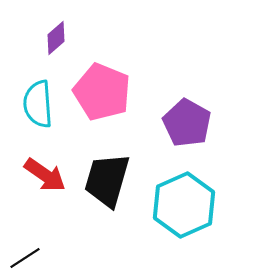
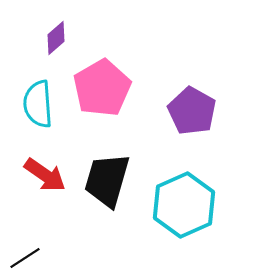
pink pentagon: moved 4 px up; rotated 20 degrees clockwise
purple pentagon: moved 5 px right, 12 px up
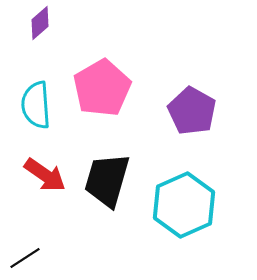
purple diamond: moved 16 px left, 15 px up
cyan semicircle: moved 2 px left, 1 px down
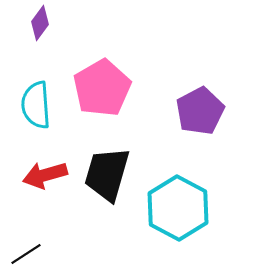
purple diamond: rotated 12 degrees counterclockwise
purple pentagon: moved 8 px right; rotated 15 degrees clockwise
red arrow: rotated 129 degrees clockwise
black trapezoid: moved 6 px up
cyan hexagon: moved 6 px left, 3 px down; rotated 8 degrees counterclockwise
black line: moved 1 px right, 4 px up
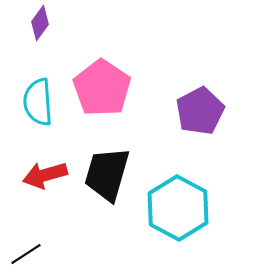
pink pentagon: rotated 8 degrees counterclockwise
cyan semicircle: moved 2 px right, 3 px up
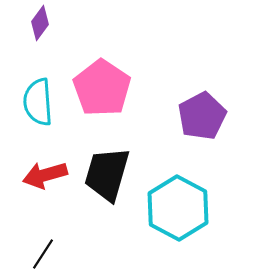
purple pentagon: moved 2 px right, 5 px down
black line: moved 17 px right; rotated 24 degrees counterclockwise
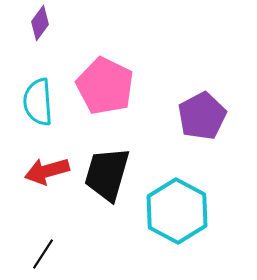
pink pentagon: moved 3 px right, 2 px up; rotated 8 degrees counterclockwise
red arrow: moved 2 px right, 4 px up
cyan hexagon: moved 1 px left, 3 px down
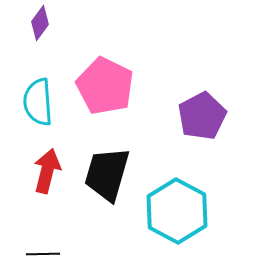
red arrow: rotated 120 degrees clockwise
black line: rotated 56 degrees clockwise
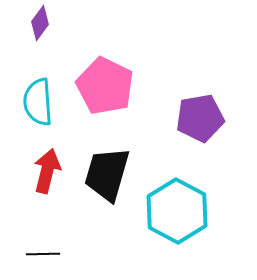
purple pentagon: moved 2 px left, 2 px down; rotated 18 degrees clockwise
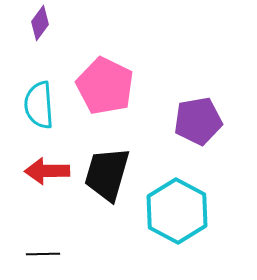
cyan semicircle: moved 1 px right, 3 px down
purple pentagon: moved 2 px left, 3 px down
red arrow: rotated 105 degrees counterclockwise
